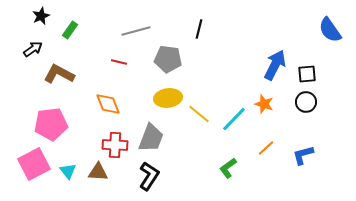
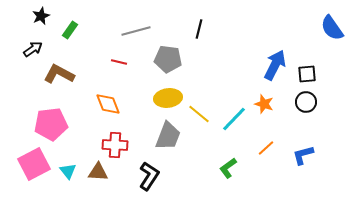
blue semicircle: moved 2 px right, 2 px up
gray trapezoid: moved 17 px right, 2 px up
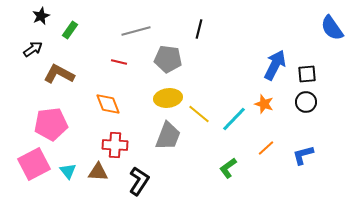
black L-shape: moved 10 px left, 5 px down
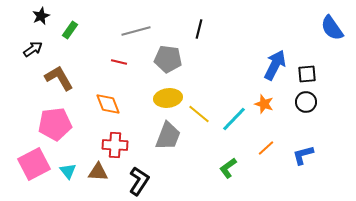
brown L-shape: moved 4 px down; rotated 32 degrees clockwise
pink pentagon: moved 4 px right
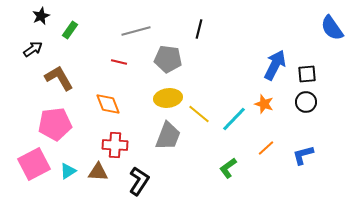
cyan triangle: rotated 36 degrees clockwise
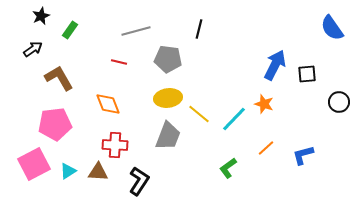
black circle: moved 33 px right
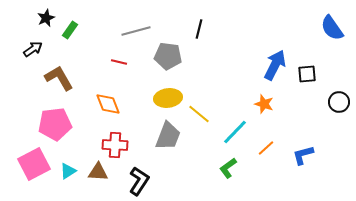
black star: moved 5 px right, 2 px down
gray pentagon: moved 3 px up
cyan line: moved 1 px right, 13 px down
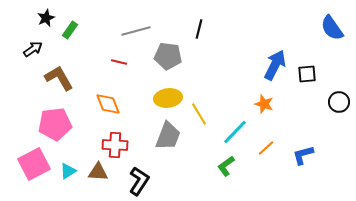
yellow line: rotated 20 degrees clockwise
green L-shape: moved 2 px left, 2 px up
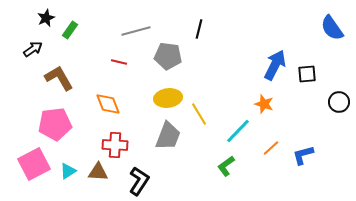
cyan line: moved 3 px right, 1 px up
orange line: moved 5 px right
